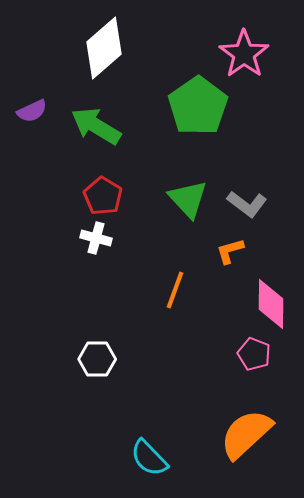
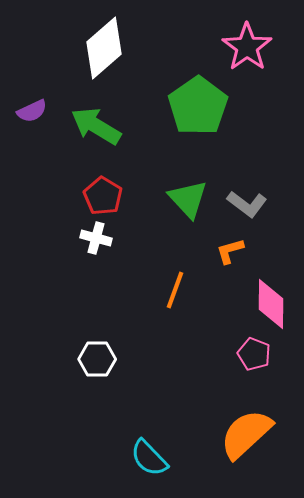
pink star: moved 3 px right, 7 px up
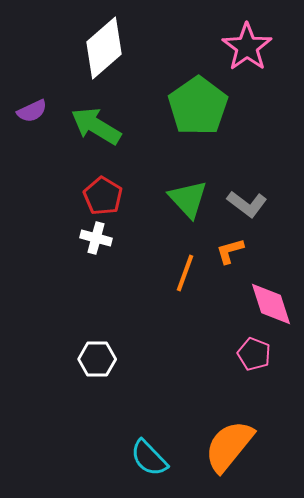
orange line: moved 10 px right, 17 px up
pink diamond: rotated 18 degrees counterclockwise
orange semicircle: moved 17 px left, 12 px down; rotated 8 degrees counterclockwise
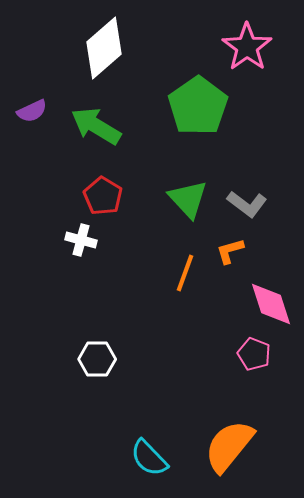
white cross: moved 15 px left, 2 px down
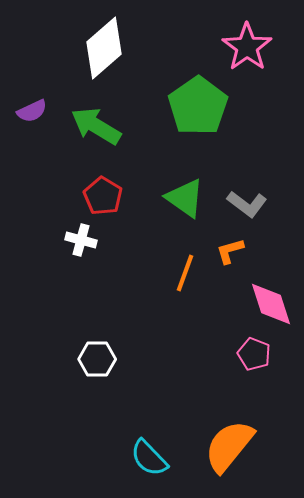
green triangle: moved 3 px left, 1 px up; rotated 12 degrees counterclockwise
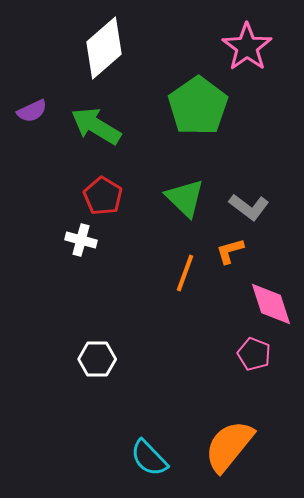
green triangle: rotated 9 degrees clockwise
gray L-shape: moved 2 px right, 3 px down
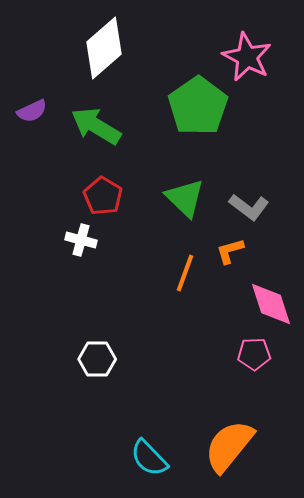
pink star: moved 10 px down; rotated 9 degrees counterclockwise
pink pentagon: rotated 24 degrees counterclockwise
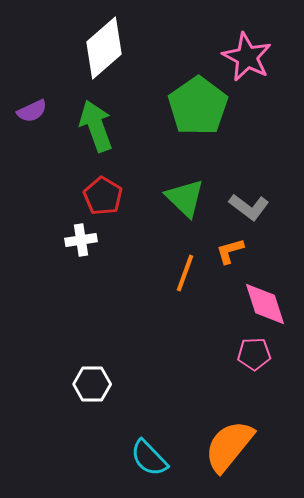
green arrow: rotated 39 degrees clockwise
white cross: rotated 24 degrees counterclockwise
pink diamond: moved 6 px left
white hexagon: moved 5 px left, 25 px down
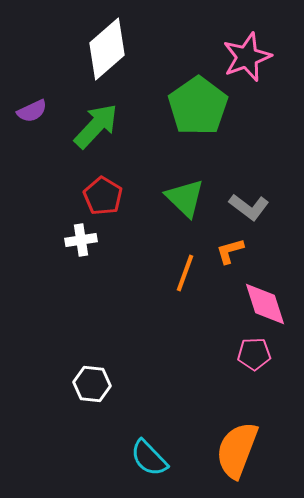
white diamond: moved 3 px right, 1 px down
pink star: rotated 24 degrees clockwise
green arrow: rotated 63 degrees clockwise
white hexagon: rotated 6 degrees clockwise
orange semicircle: moved 8 px right, 4 px down; rotated 18 degrees counterclockwise
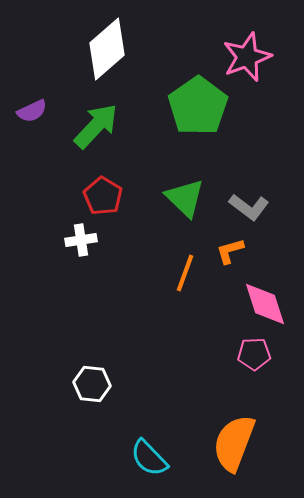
orange semicircle: moved 3 px left, 7 px up
